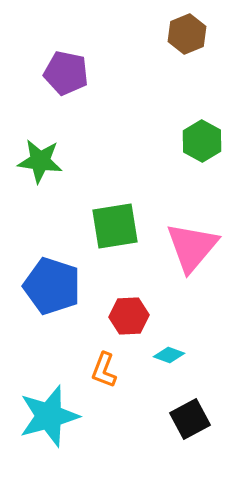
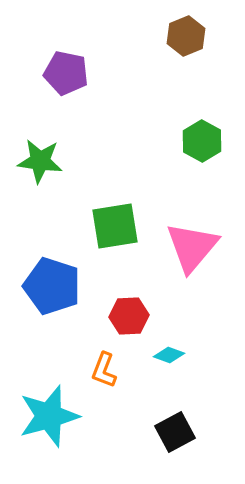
brown hexagon: moved 1 px left, 2 px down
black square: moved 15 px left, 13 px down
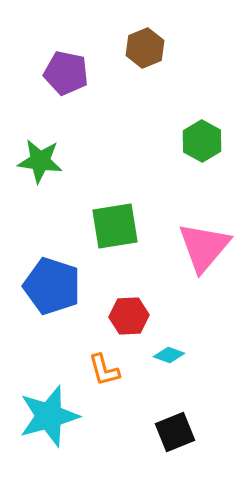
brown hexagon: moved 41 px left, 12 px down
pink triangle: moved 12 px right
orange L-shape: rotated 36 degrees counterclockwise
black square: rotated 6 degrees clockwise
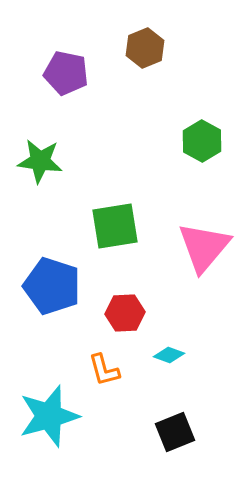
red hexagon: moved 4 px left, 3 px up
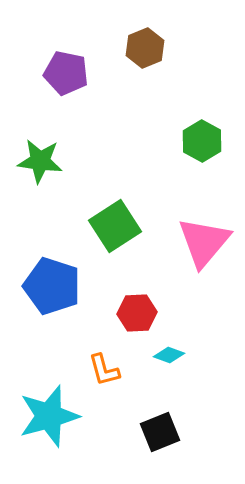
green square: rotated 24 degrees counterclockwise
pink triangle: moved 5 px up
red hexagon: moved 12 px right
black square: moved 15 px left
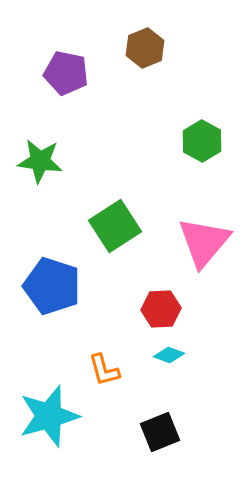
red hexagon: moved 24 px right, 4 px up
